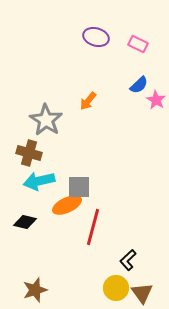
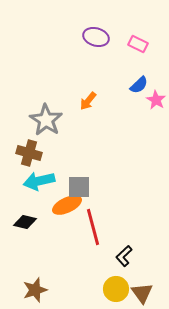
red line: rotated 30 degrees counterclockwise
black L-shape: moved 4 px left, 4 px up
yellow circle: moved 1 px down
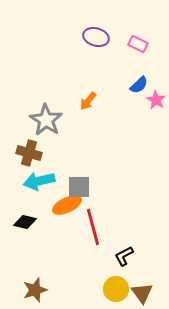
black L-shape: rotated 15 degrees clockwise
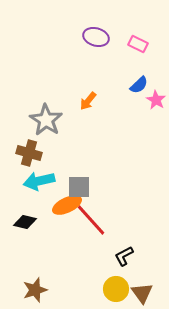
red line: moved 2 px left, 7 px up; rotated 27 degrees counterclockwise
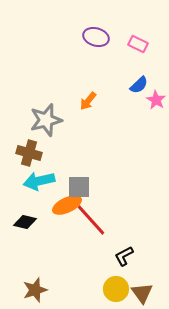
gray star: rotated 24 degrees clockwise
